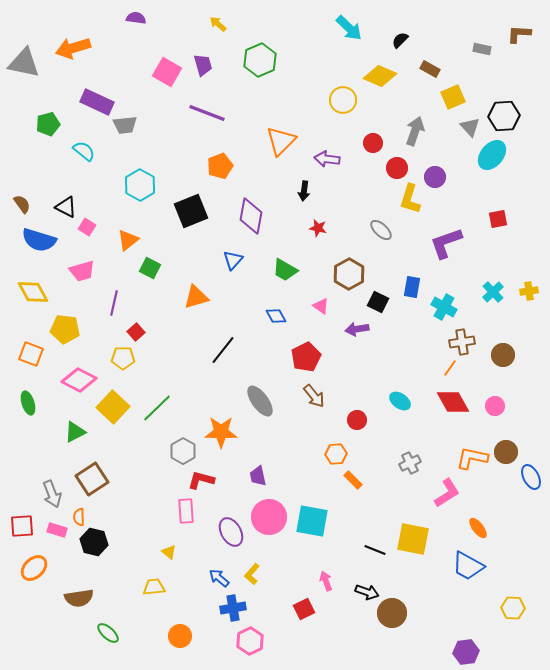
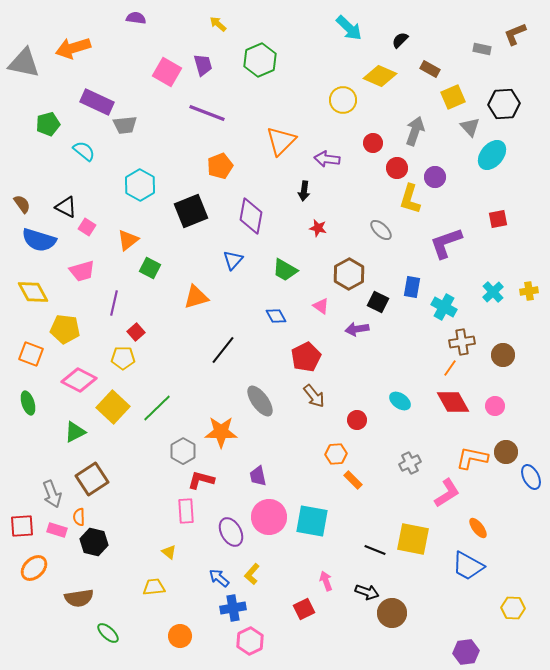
brown L-shape at (519, 34): moved 4 px left; rotated 25 degrees counterclockwise
black hexagon at (504, 116): moved 12 px up
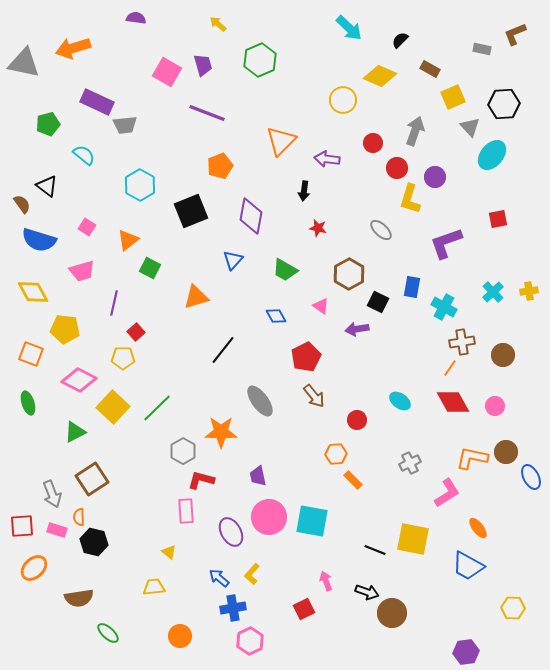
cyan semicircle at (84, 151): moved 4 px down
black triangle at (66, 207): moved 19 px left, 21 px up; rotated 10 degrees clockwise
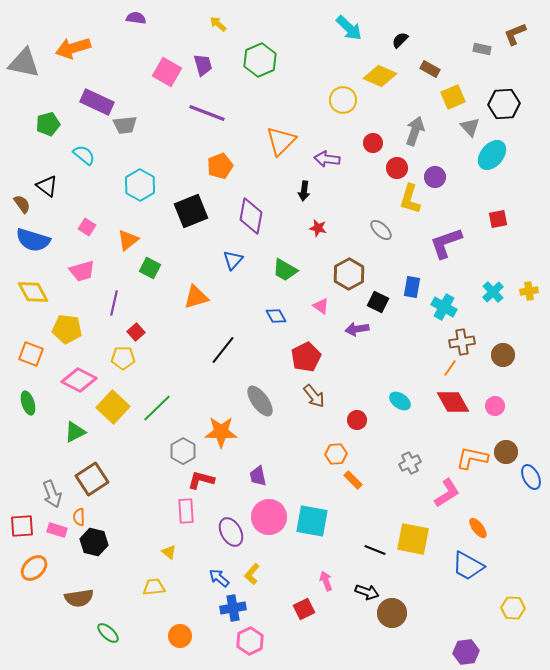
blue semicircle at (39, 240): moved 6 px left
yellow pentagon at (65, 329): moved 2 px right
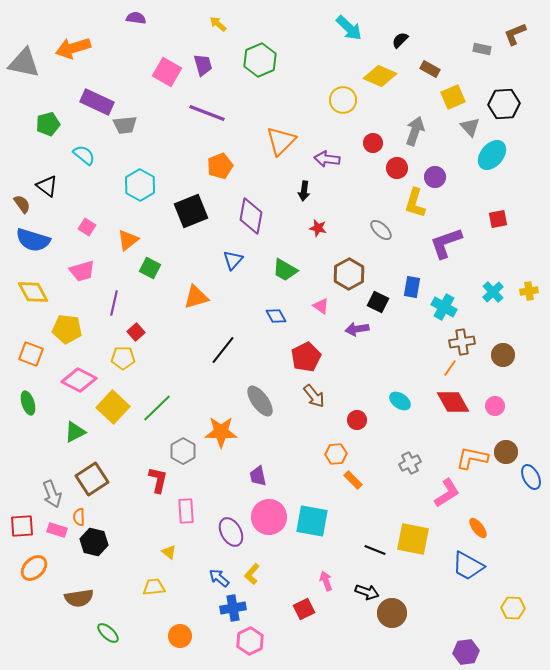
yellow L-shape at (410, 199): moved 5 px right, 4 px down
red L-shape at (201, 480): moved 43 px left; rotated 88 degrees clockwise
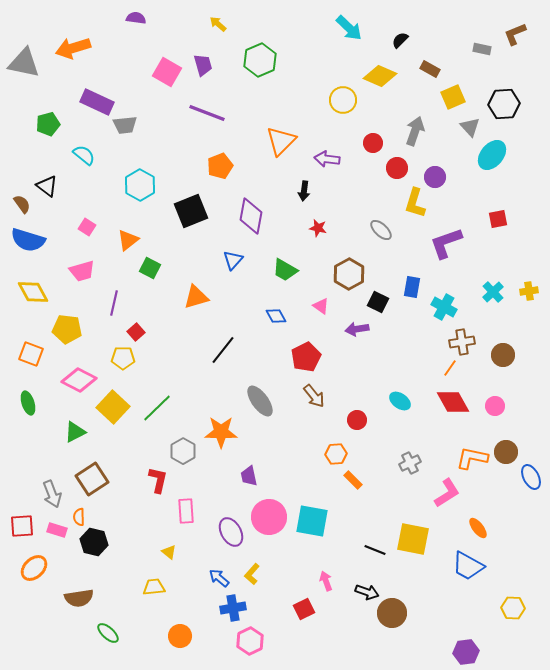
blue semicircle at (33, 240): moved 5 px left
purple trapezoid at (258, 476): moved 9 px left
